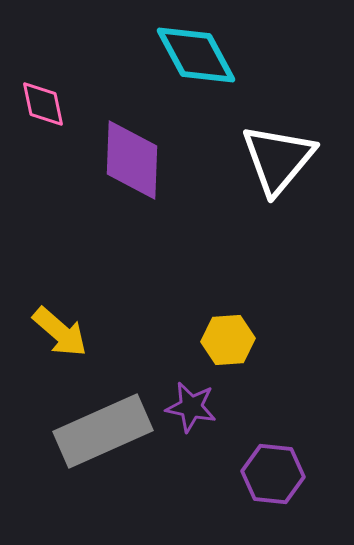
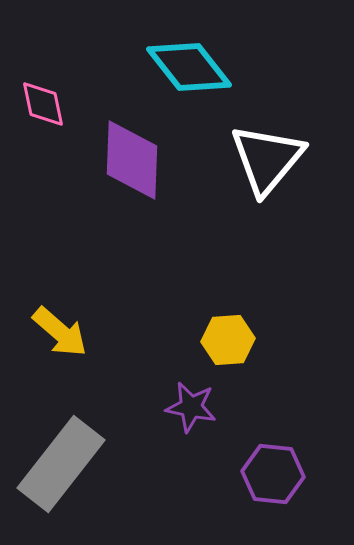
cyan diamond: moved 7 px left, 12 px down; rotated 10 degrees counterclockwise
white triangle: moved 11 px left
gray rectangle: moved 42 px left, 33 px down; rotated 28 degrees counterclockwise
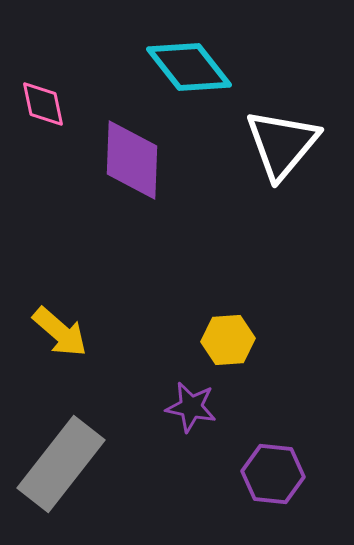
white triangle: moved 15 px right, 15 px up
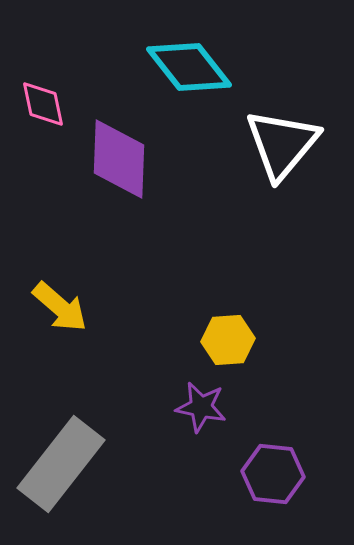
purple diamond: moved 13 px left, 1 px up
yellow arrow: moved 25 px up
purple star: moved 10 px right
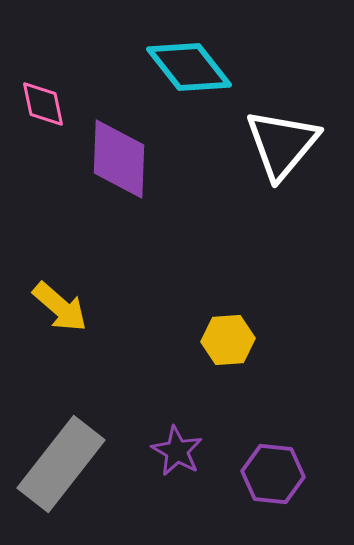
purple star: moved 24 px left, 44 px down; rotated 18 degrees clockwise
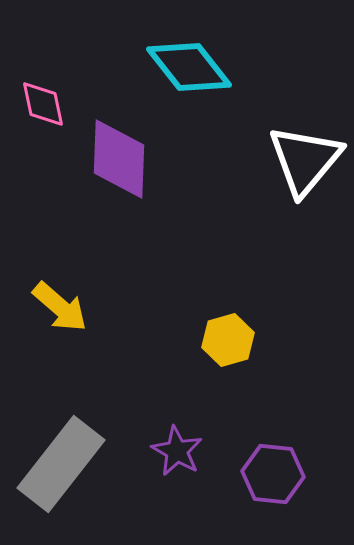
white triangle: moved 23 px right, 16 px down
yellow hexagon: rotated 12 degrees counterclockwise
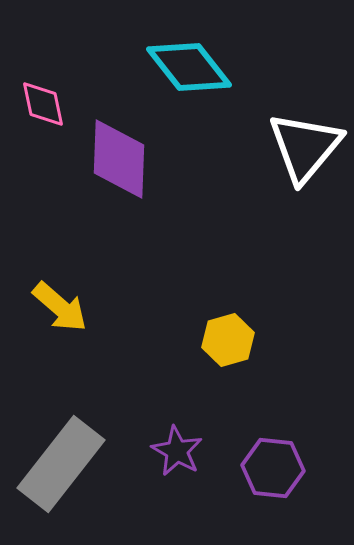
white triangle: moved 13 px up
purple hexagon: moved 6 px up
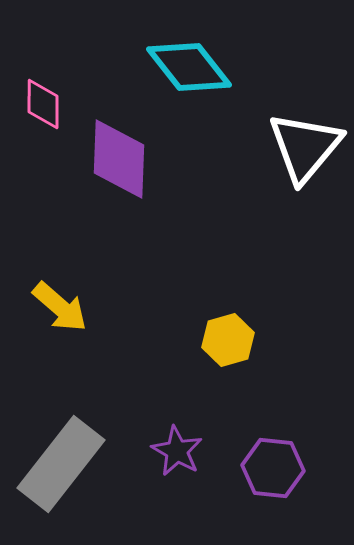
pink diamond: rotated 12 degrees clockwise
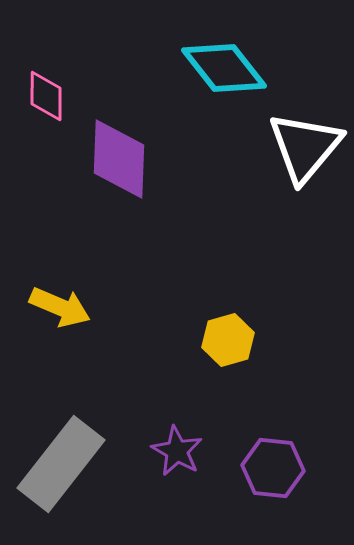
cyan diamond: moved 35 px right, 1 px down
pink diamond: moved 3 px right, 8 px up
yellow arrow: rotated 18 degrees counterclockwise
